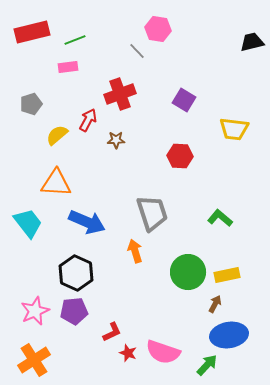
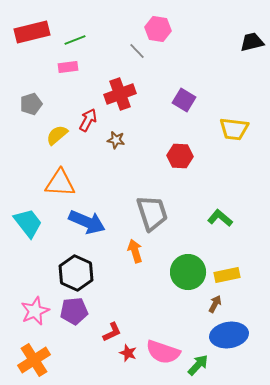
brown star: rotated 12 degrees clockwise
orange triangle: moved 4 px right
green arrow: moved 9 px left
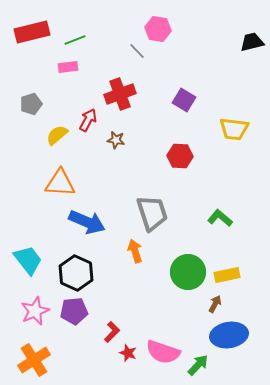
cyan trapezoid: moved 37 px down
red L-shape: rotated 20 degrees counterclockwise
